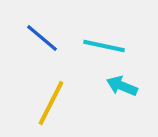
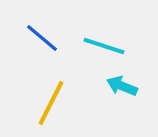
cyan line: rotated 6 degrees clockwise
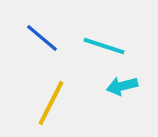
cyan arrow: rotated 36 degrees counterclockwise
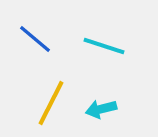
blue line: moved 7 px left, 1 px down
cyan arrow: moved 21 px left, 23 px down
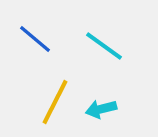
cyan line: rotated 18 degrees clockwise
yellow line: moved 4 px right, 1 px up
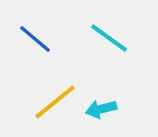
cyan line: moved 5 px right, 8 px up
yellow line: rotated 24 degrees clockwise
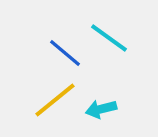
blue line: moved 30 px right, 14 px down
yellow line: moved 2 px up
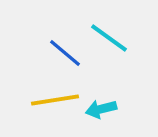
yellow line: rotated 30 degrees clockwise
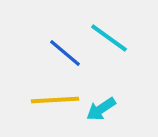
yellow line: rotated 6 degrees clockwise
cyan arrow: rotated 20 degrees counterclockwise
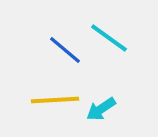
blue line: moved 3 px up
